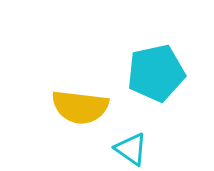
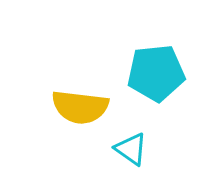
cyan pentagon: rotated 6 degrees clockwise
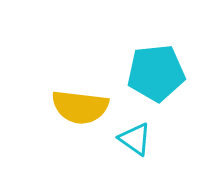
cyan triangle: moved 4 px right, 10 px up
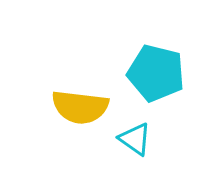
cyan pentagon: rotated 20 degrees clockwise
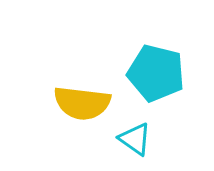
yellow semicircle: moved 2 px right, 4 px up
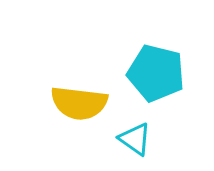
yellow semicircle: moved 3 px left
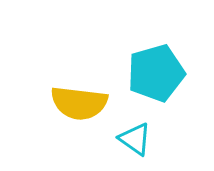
cyan pentagon: rotated 30 degrees counterclockwise
